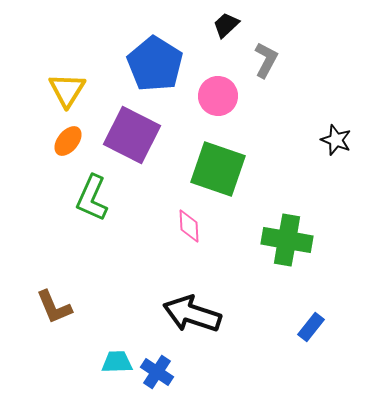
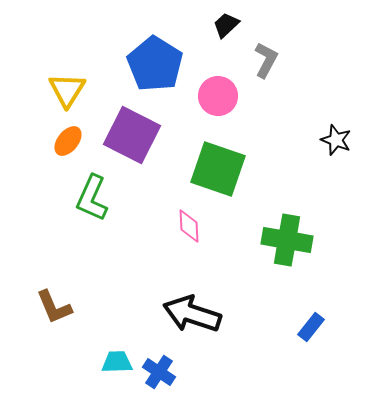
blue cross: moved 2 px right
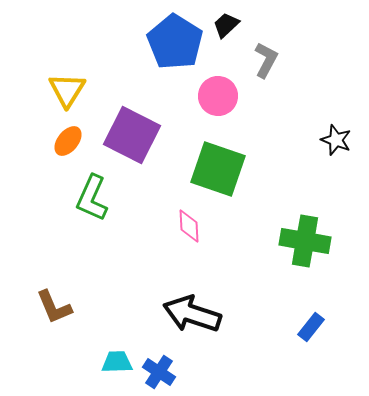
blue pentagon: moved 20 px right, 22 px up
green cross: moved 18 px right, 1 px down
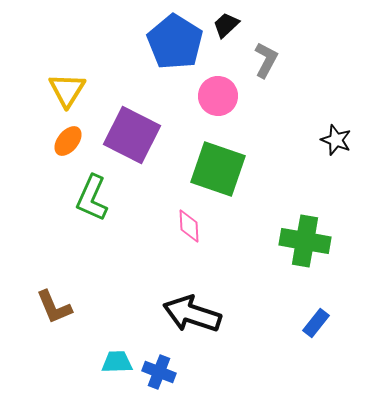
blue rectangle: moved 5 px right, 4 px up
blue cross: rotated 12 degrees counterclockwise
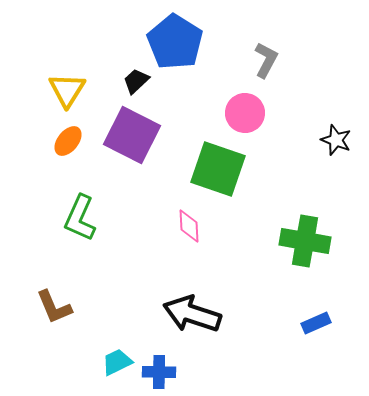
black trapezoid: moved 90 px left, 56 px down
pink circle: moved 27 px right, 17 px down
green L-shape: moved 12 px left, 20 px down
blue rectangle: rotated 28 degrees clockwise
cyan trapezoid: rotated 24 degrees counterclockwise
blue cross: rotated 20 degrees counterclockwise
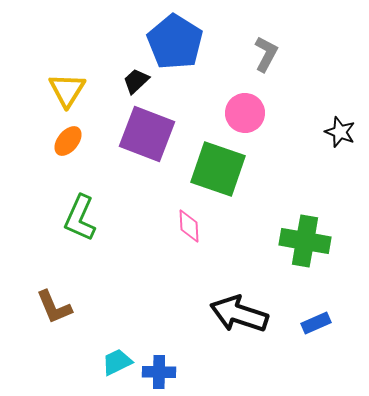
gray L-shape: moved 6 px up
purple square: moved 15 px right, 1 px up; rotated 6 degrees counterclockwise
black star: moved 4 px right, 8 px up
black arrow: moved 47 px right
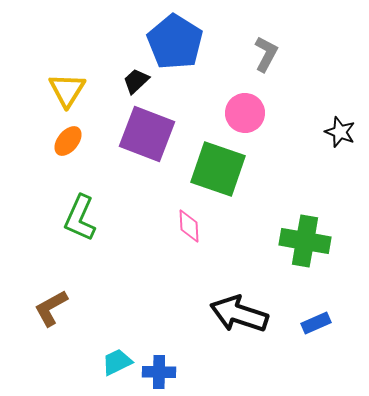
brown L-shape: moved 3 px left, 1 px down; rotated 84 degrees clockwise
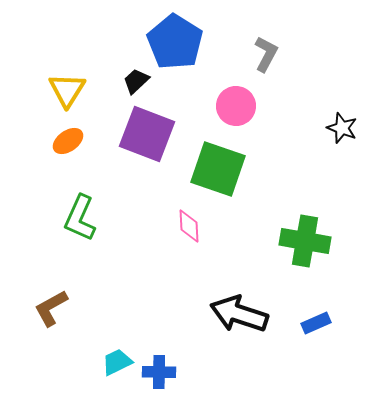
pink circle: moved 9 px left, 7 px up
black star: moved 2 px right, 4 px up
orange ellipse: rotated 16 degrees clockwise
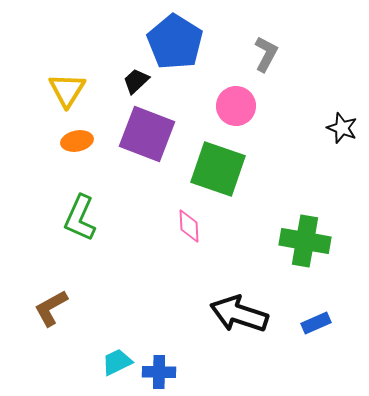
orange ellipse: moved 9 px right; rotated 24 degrees clockwise
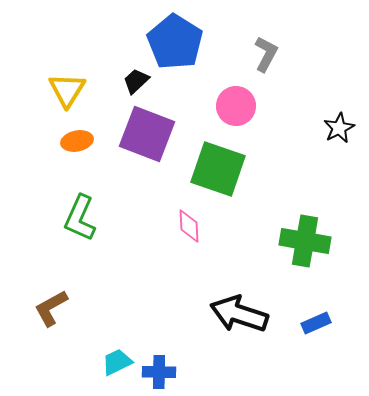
black star: moved 3 px left; rotated 24 degrees clockwise
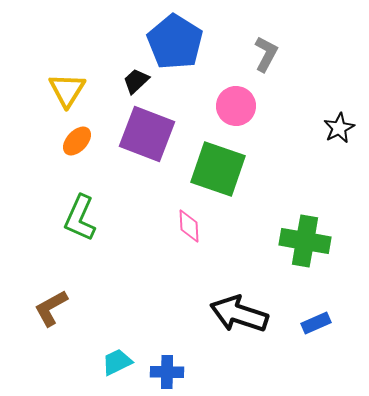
orange ellipse: rotated 36 degrees counterclockwise
blue cross: moved 8 px right
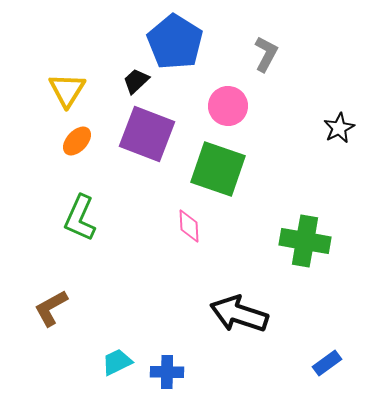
pink circle: moved 8 px left
blue rectangle: moved 11 px right, 40 px down; rotated 12 degrees counterclockwise
